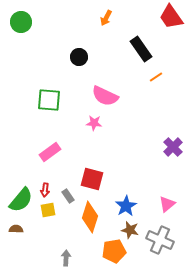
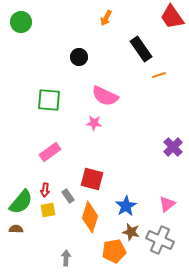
red trapezoid: moved 1 px right
orange line: moved 3 px right, 2 px up; rotated 16 degrees clockwise
green semicircle: moved 2 px down
brown star: moved 1 px right, 2 px down
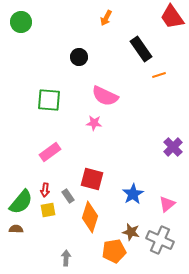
blue star: moved 7 px right, 12 px up
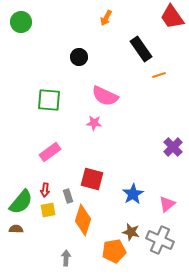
gray rectangle: rotated 16 degrees clockwise
orange diamond: moved 7 px left, 3 px down
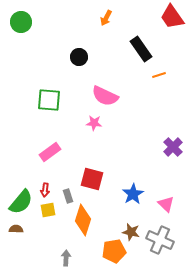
pink triangle: moved 1 px left; rotated 36 degrees counterclockwise
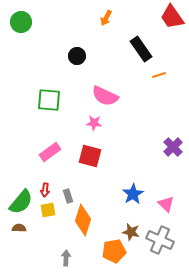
black circle: moved 2 px left, 1 px up
red square: moved 2 px left, 23 px up
brown semicircle: moved 3 px right, 1 px up
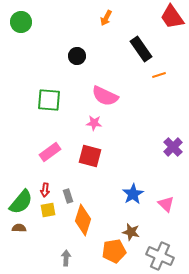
gray cross: moved 16 px down
